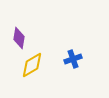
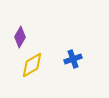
purple diamond: moved 1 px right, 1 px up; rotated 20 degrees clockwise
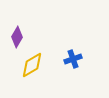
purple diamond: moved 3 px left
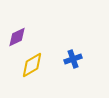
purple diamond: rotated 35 degrees clockwise
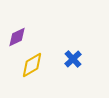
blue cross: rotated 24 degrees counterclockwise
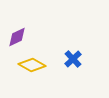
yellow diamond: rotated 60 degrees clockwise
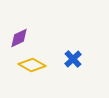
purple diamond: moved 2 px right, 1 px down
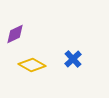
purple diamond: moved 4 px left, 4 px up
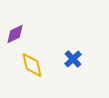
yellow diamond: rotated 48 degrees clockwise
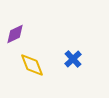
yellow diamond: rotated 8 degrees counterclockwise
